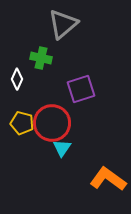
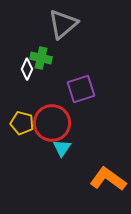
white diamond: moved 10 px right, 10 px up
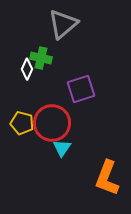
orange L-shape: moved 1 px left, 1 px up; rotated 105 degrees counterclockwise
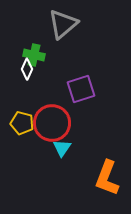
green cross: moved 7 px left, 3 px up
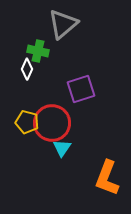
green cross: moved 4 px right, 4 px up
yellow pentagon: moved 5 px right, 1 px up
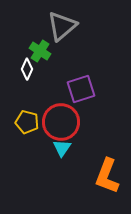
gray triangle: moved 1 px left, 2 px down
green cross: moved 2 px right; rotated 20 degrees clockwise
red circle: moved 9 px right, 1 px up
orange L-shape: moved 2 px up
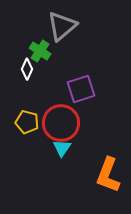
red circle: moved 1 px down
orange L-shape: moved 1 px right, 1 px up
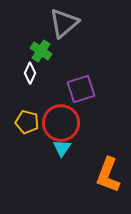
gray triangle: moved 2 px right, 3 px up
green cross: moved 1 px right
white diamond: moved 3 px right, 4 px down
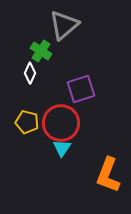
gray triangle: moved 2 px down
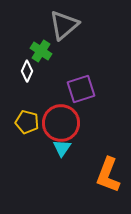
white diamond: moved 3 px left, 2 px up
